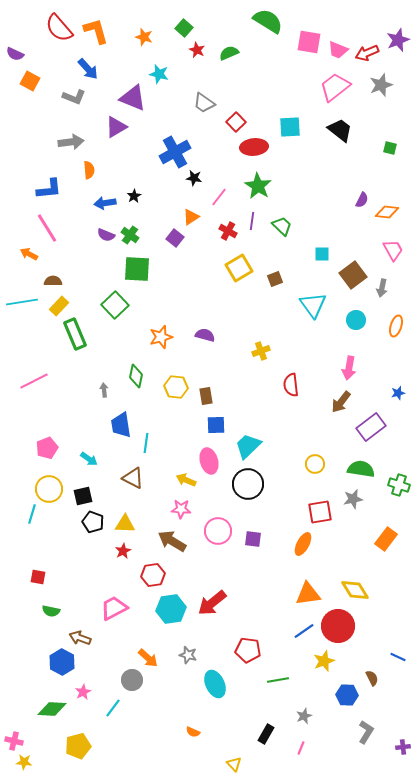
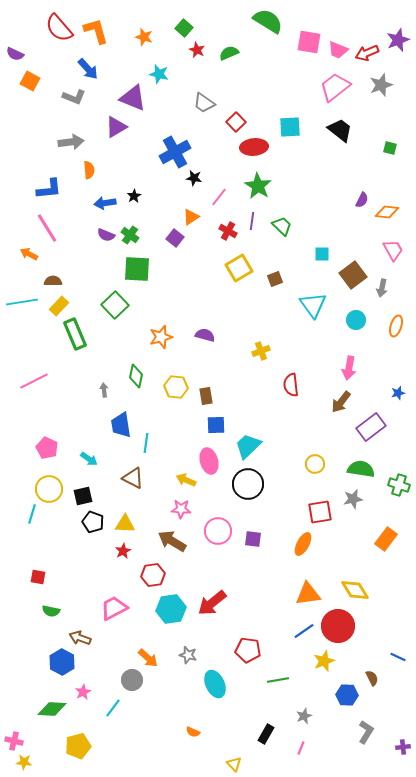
pink pentagon at (47, 448): rotated 25 degrees counterclockwise
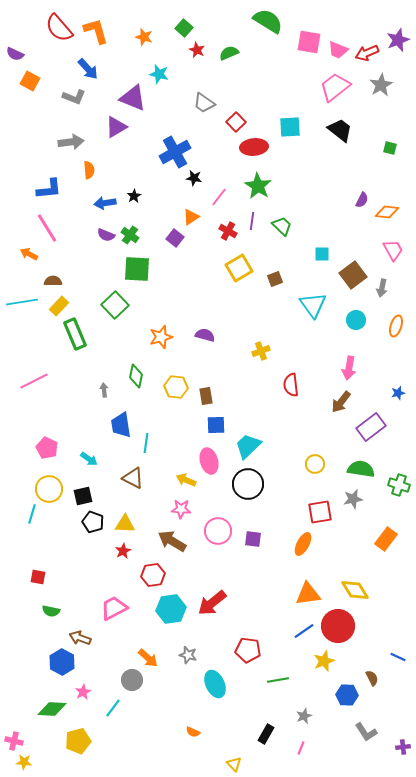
gray star at (381, 85): rotated 10 degrees counterclockwise
gray L-shape at (366, 732): rotated 115 degrees clockwise
yellow pentagon at (78, 746): moved 5 px up
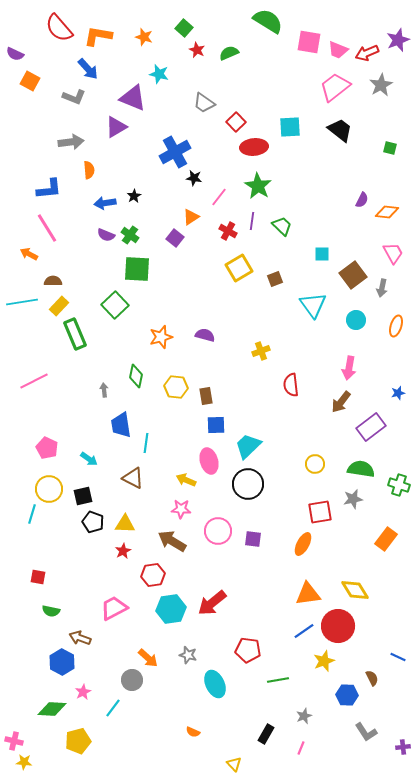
orange L-shape at (96, 31): moved 2 px right, 5 px down; rotated 64 degrees counterclockwise
pink trapezoid at (393, 250): moved 3 px down
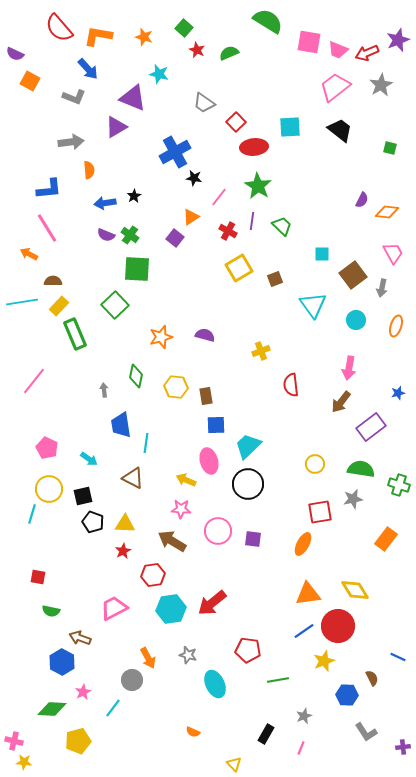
pink line at (34, 381): rotated 24 degrees counterclockwise
orange arrow at (148, 658): rotated 20 degrees clockwise
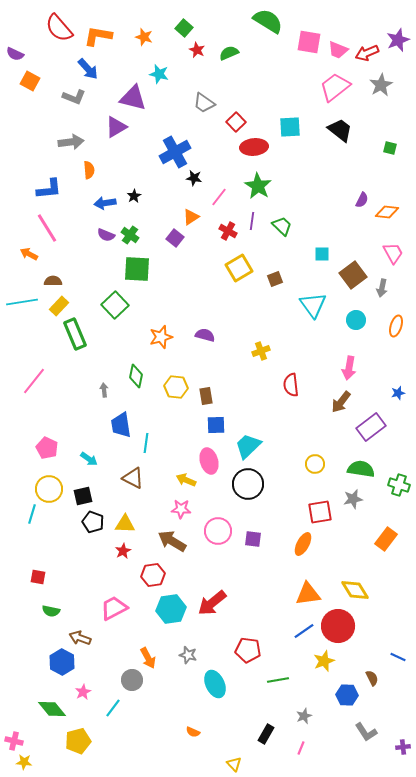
purple triangle at (133, 98): rotated 8 degrees counterclockwise
green diamond at (52, 709): rotated 48 degrees clockwise
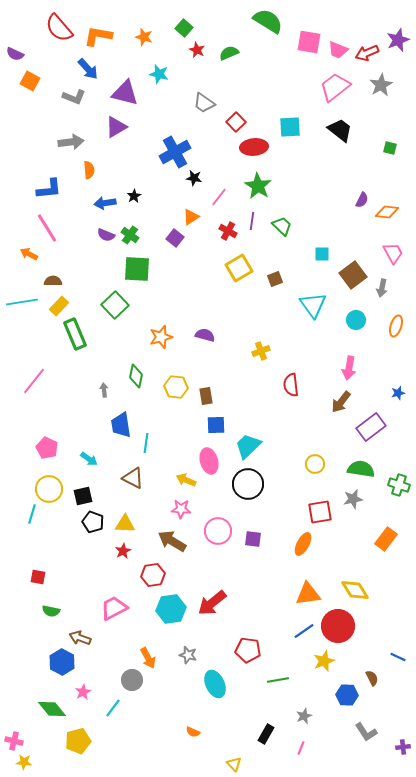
purple triangle at (133, 98): moved 8 px left, 5 px up
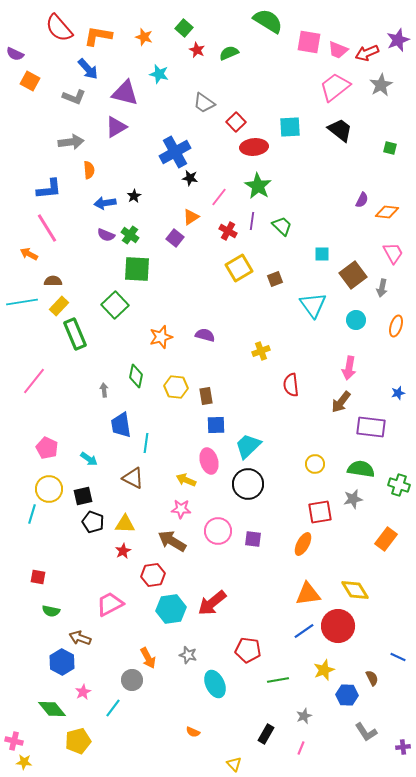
black star at (194, 178): moved 4 px left
purple rectangle at (371, 427): rotated 44 degrees clockwise
pink trapezoid at (114, 608): moved 4 px left, 4 px up
yellow star at (324, 661): moved 9 px down
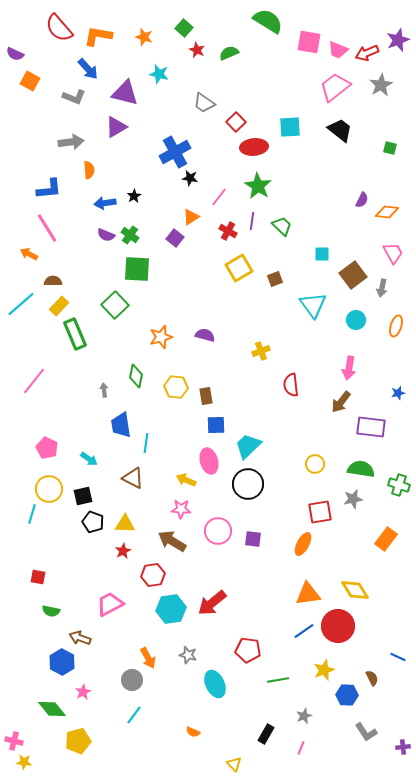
cyan line at (22, 302): moved 1 px left, 2 px down; rotated 32 degrees counterclockwise
cyan line at (113, 708): moved 21 px right, 7 px down
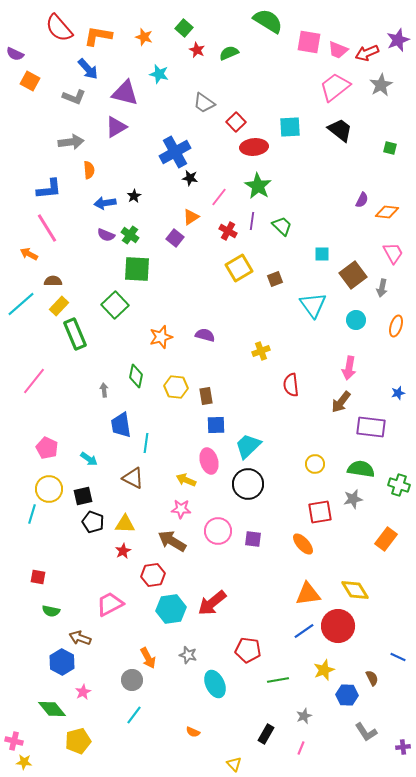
orange ellipse at (303, 544): rotated 70 degrees counterclockwise
